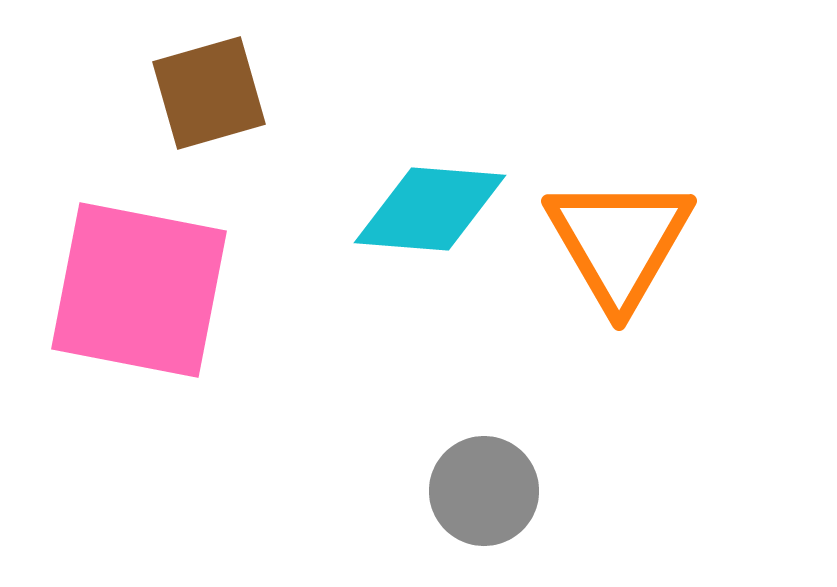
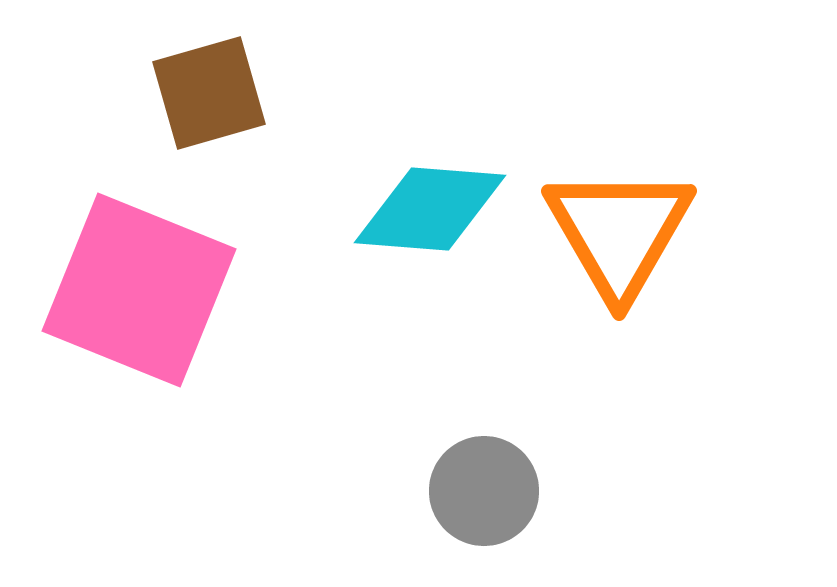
orange triangle: moved 10 px up
pink square: rotated 11 degrees clockwise
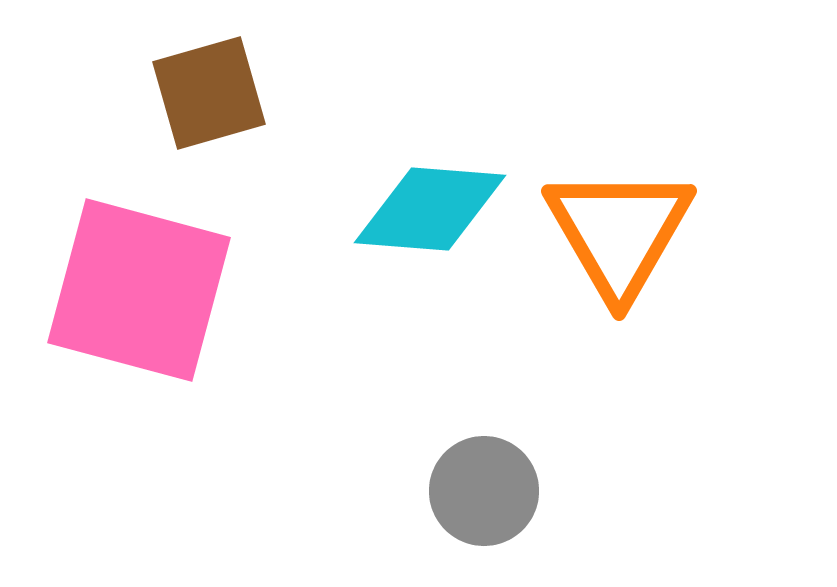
pink square: rotated 7 degrees counterclockwise
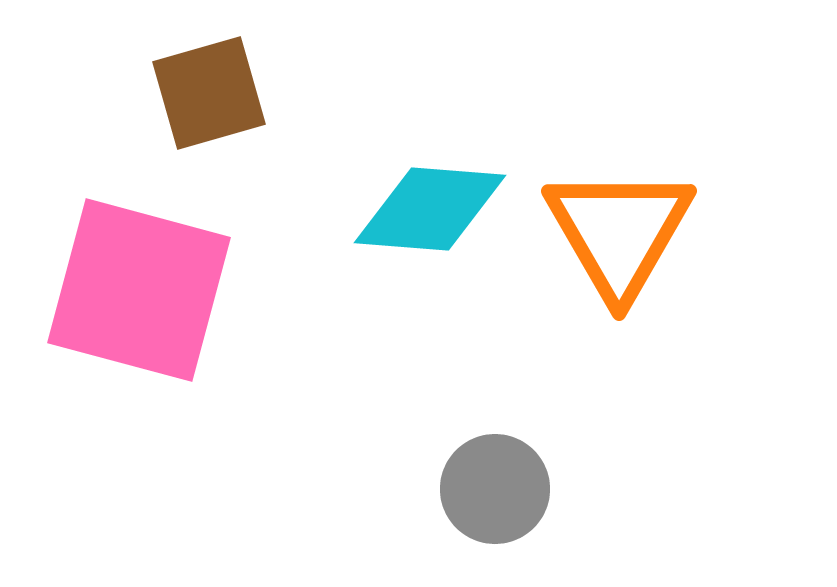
gray circle: moved 11 px right, 2 px up
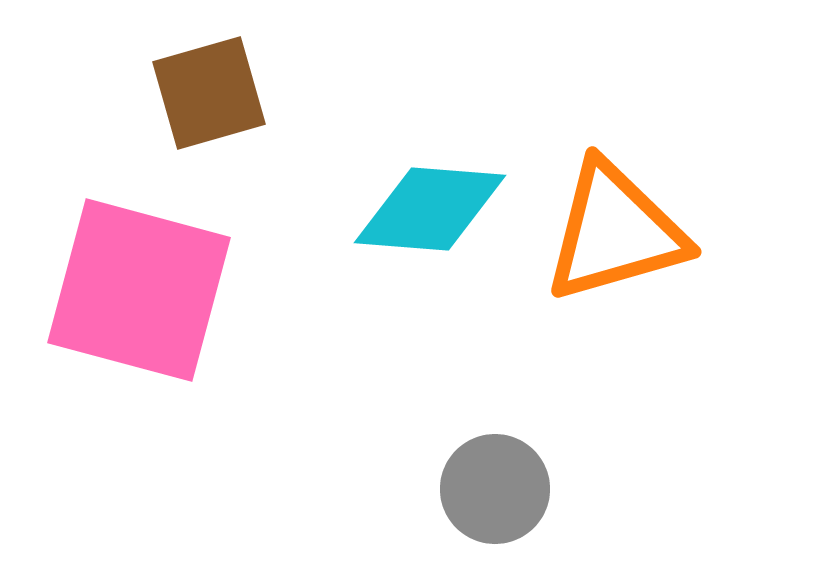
orange triangle: moved 4 px left; rotated 44 degrees clockwise
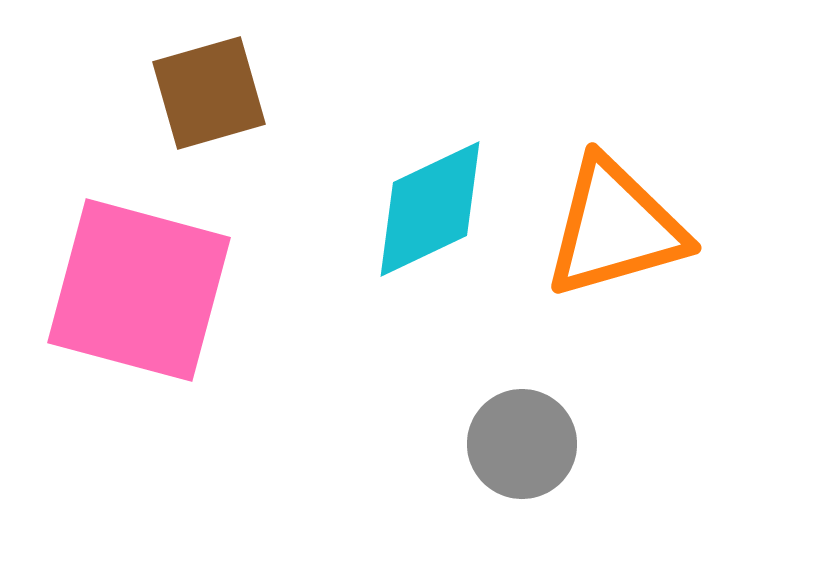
cyan diamond: rotated 30 degrees counterclockwise
orange triangle: moved 4 px up
gray circle: moved 27 px right, 45 px up
